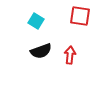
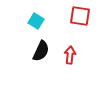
black semicircle: rotated 45 degrees counterclockwise
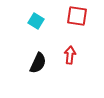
red square: moved 3 px left
black semicircle: moved 3 px left, 12 px down
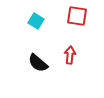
black semicircle: rotated 105 degrees clockwise
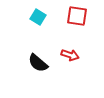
cyan square: moved 2 px right, 4 px up
red arrow: rotated 102 degrees clockwise
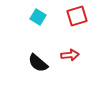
red square: rotated 25 degrees counterclockwise
red arrow: rotated 24 degrees counterclockwise
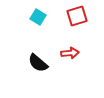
red arrow: moved 2 px up
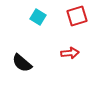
black semicircle: moved 16 px left
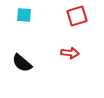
cyan square: moved 14 px left, 2 px up; rotated 28 degrees counterclockwise
red arrow: rotated 12 degrees clockwise
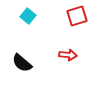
cyan square: moved 4 px right, 1 px down; rotated 35 degrees clockwise
red arrow: moved 2 px left, 2 px down
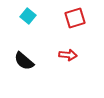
red square: moved 2 px left, 2 px down
black semicircle: moved 2 px right, 2 px up
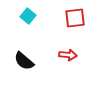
red square: rotated 10 degrees clockwise
